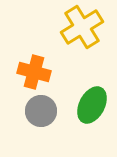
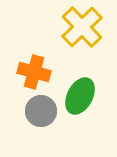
yellow cross: rotated 12 degrees counterclockwise
green ellipse: moved 12 px left, 9 px up
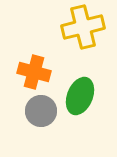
yellow cross: moved 1 px right; rotated 30 degrees clockwise
green ellipse: rotated 6 degrees counterclockwise
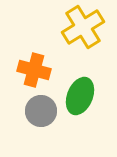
yellow cross: rotated 18 degrees counterclockwise
orange cross: moved 2 px up
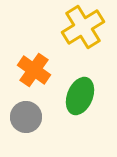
orange cross: rotated 20 degrees clockwise
gray circle: moved 15 px left, 6 px down
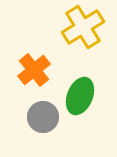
orange cross: rotated 16 degrees clockwise
gray circle: moved 17 px right
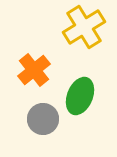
yellow cross: moved 1 px right
gray circle: moved 2 px down
